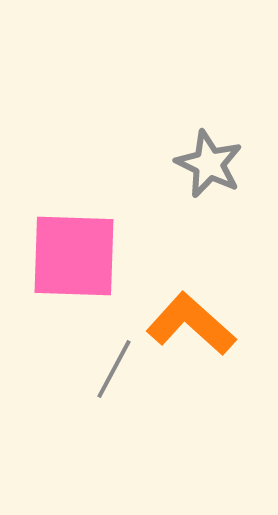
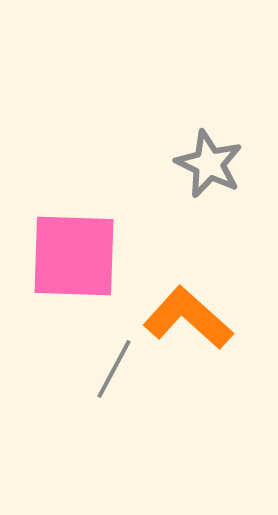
orange L-shape: moved 3 px left, 6 px up
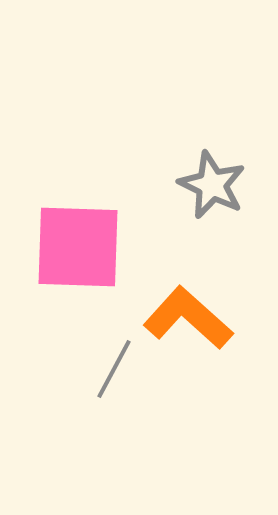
gray star: moved 3 px right, 21 px down
pink square: moved 4 px right, 9 px up
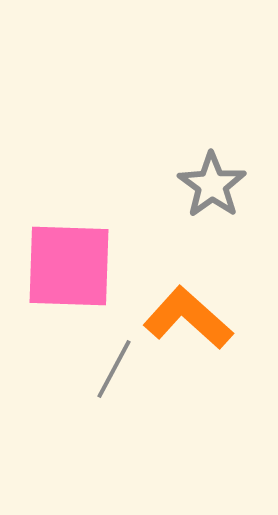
gray star: rotated 10 degrees clockwise
pink square: moved 9 px left, 19 px down
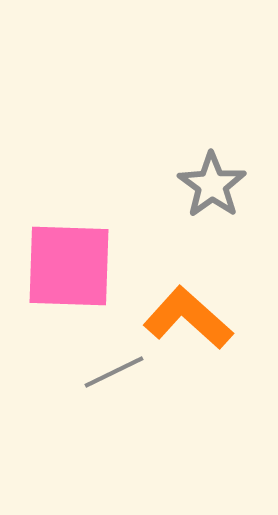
gray line: moved 3 px down; rotated 36 degrees clockwise
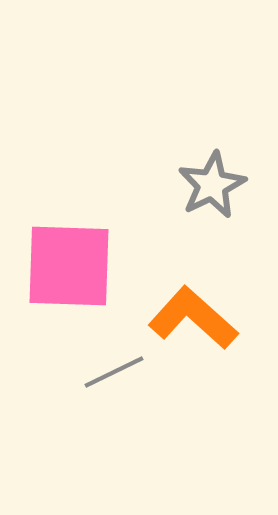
gray star: rotated 10 degrees clockwise
orange L-shape: moved 5 px right
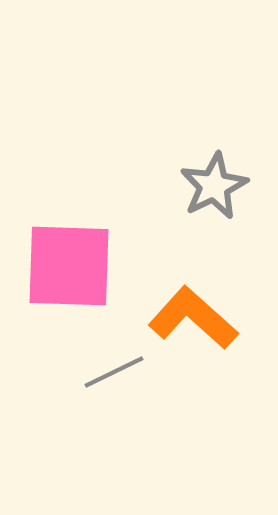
gray star: moved 2 px right, 1 px down
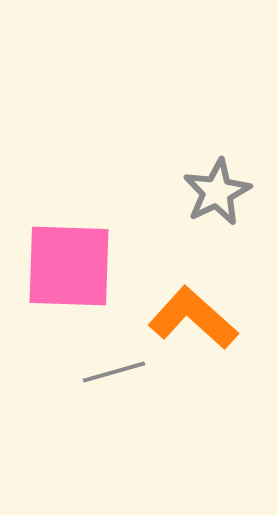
gray star: moved 3 px right, 6 px down
gray line: rotated 10 degrees clockwise
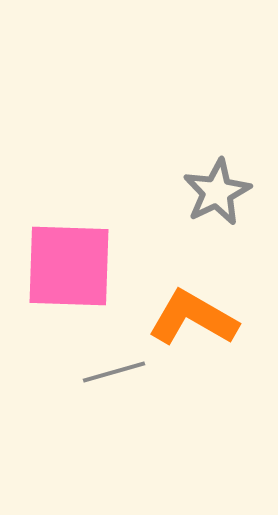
orange L-shape: rotated 12 degrees counterclockwise
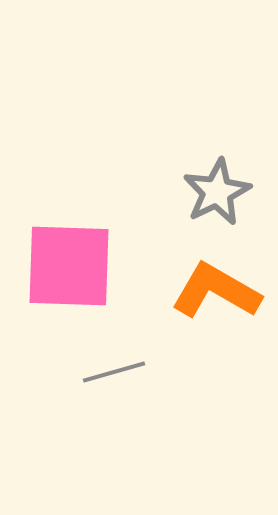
orange L-shape: moved 23 px right, 27 px up
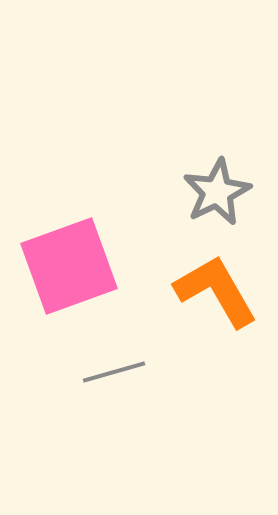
pink square: rotated 22 degrees counterclockwise
orange L-shape: rotated 30 degrees clockwise
